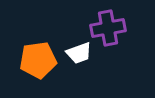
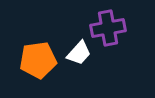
white trapezoid: rotated 28 degrees counterclockwise
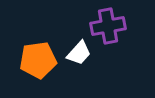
purple cross: moved 2 px up
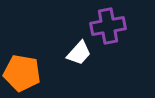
orange pentagon: moved 16 px left, 13 px down; rotated 18 degrees clockwise
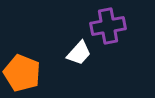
orange pentagon: rotated 12 degrees clockwise
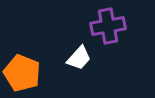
white trapezoid: moved 5 px down
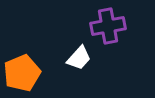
orange pentagon: rotated 27 degrees clockwise
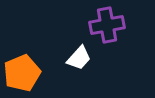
purple cross: moved 1 px left, 1 px up
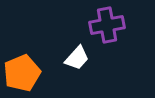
white trapezoid: moved 2 px left
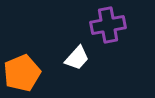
purple cross: moved 1 px right
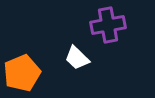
white trapezoid: rotated 92 degrees clockwise
